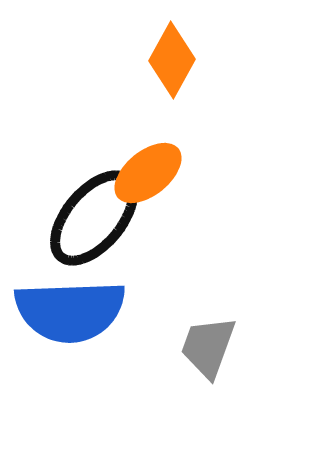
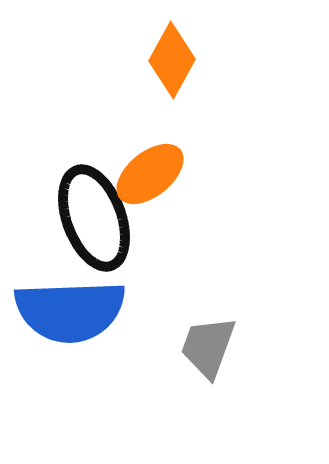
orange ellipse: moved 2 px right, 1 px down
black ellipse: rotated 60 degrees counterclockwise
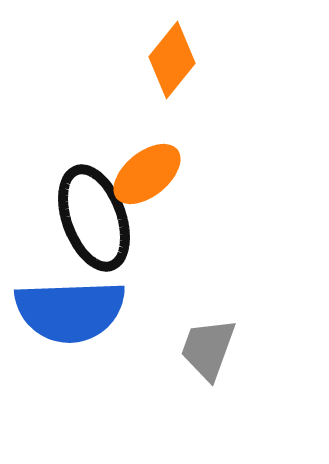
orange diamond: rotated 10 degrees clockwise
orange ellipse: moved 3 px left
gray trapezoid: moved 2 px down
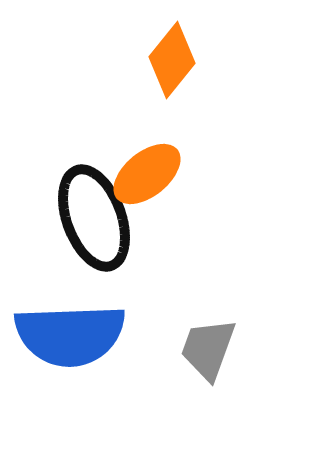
blue semicircle: moved 24 px down
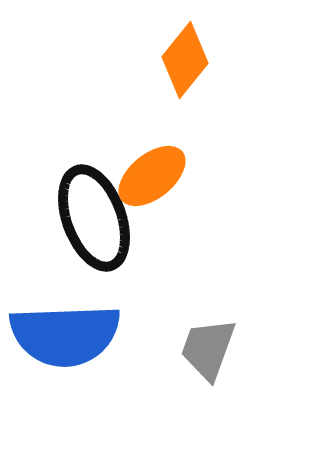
orange diamond: moved 13 px right
orange ellipse: moved 5 px right, 2 px down
blue semicircle: moved 5 px left
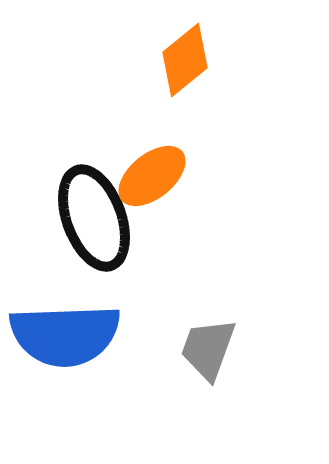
orange diamond: rotated 12 degrees clockwise
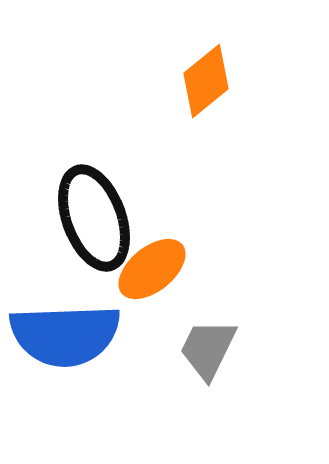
orange diamond: moved 21 px right, 21 px down
orange ellipse: moved 93 px down
gray trapezoid: rotated 6 degrees clockwise
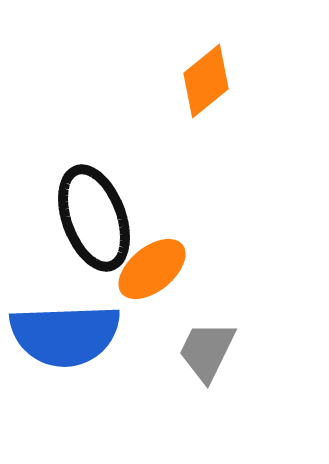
gray trapezoid: moved 1 px left, 2 px down
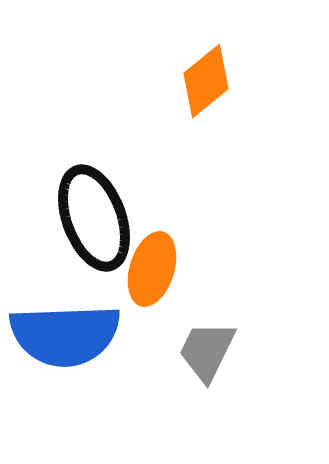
orange ellipse: rotated 34 degrees counterclockwise
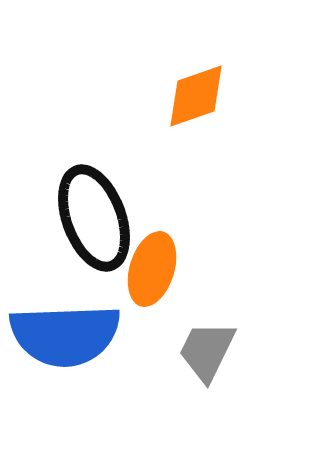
orange diamond: moved 10 px left, 15 px down; rotated 20 degrees clockwise
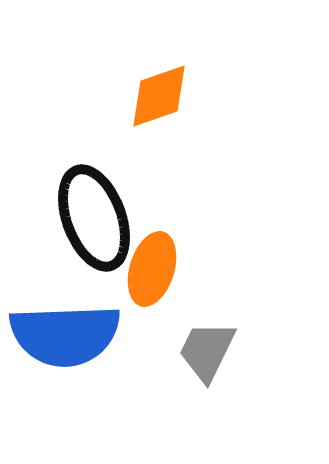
orange diamond: moved 37 px left
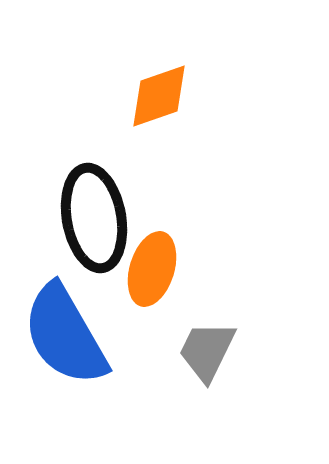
black ellipse: rotated 10 degrees clockwise
blue semicircle: rotated 62 degrees clockwise
